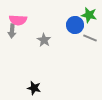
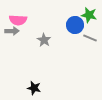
gray arrow: rotated 96 degrees counterclockwise
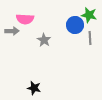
pink semicircle: moved 7 px right, 1 px up
gray line: rotated 64 degrees clockwise
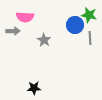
pink semicircle: moved 2 px up
gray arrow: moved 1 px right
black star: rotated 16 degrees counterclockwise
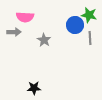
gray arrow: moved 1 px right, 1 px down
